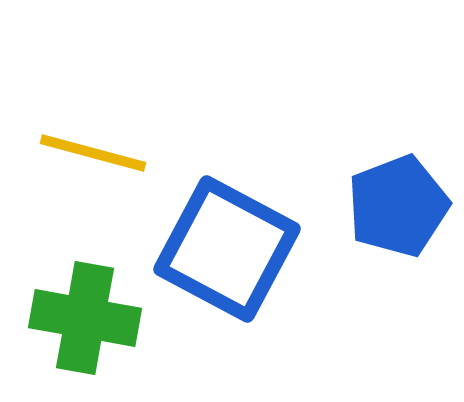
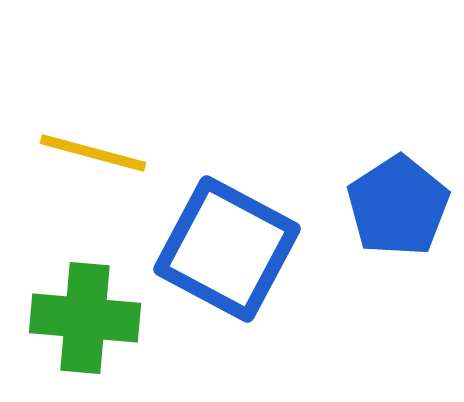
blue pentagon: rotated 12 degrees counterclockwise
green cross: rotated 5 degrees counterclockwise
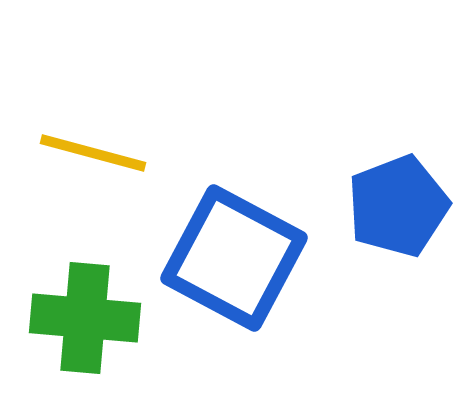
blue pentagon: rotated 12 degrees clockwise
blue square: moved 7 px right, 9 px down
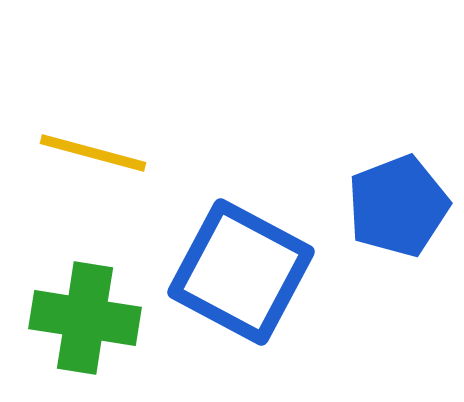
blue square: moved 7 px right, 14 px down
green cross: rotated 4 degrees clockwise
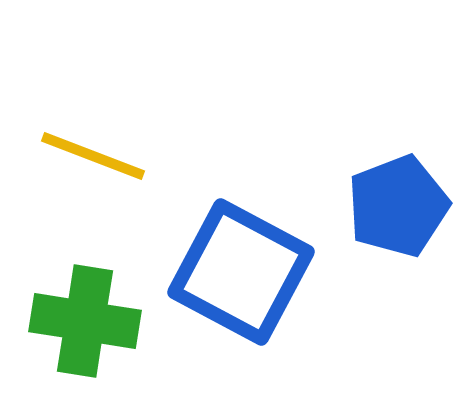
yellow line: moved 3 px down; rotated 6 degrees clockwise
green cross: moved 3 px down
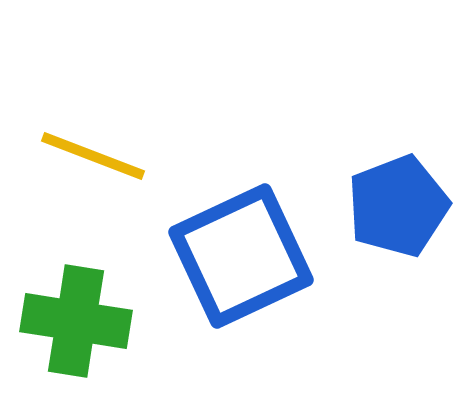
blue square: moved 16 px up; rotated 37 degrees clockwise
green cross: moved 9 px left
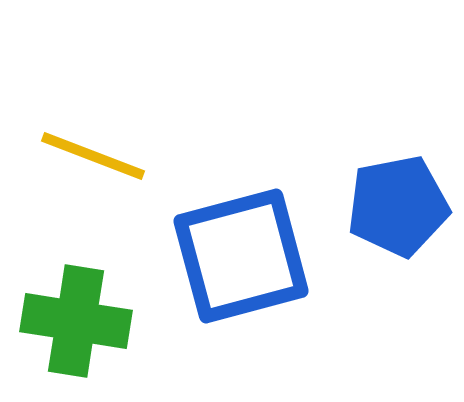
blue pentagon: rotated 10 degrees clockwise
blue square: rotated 10 degrees clockwise
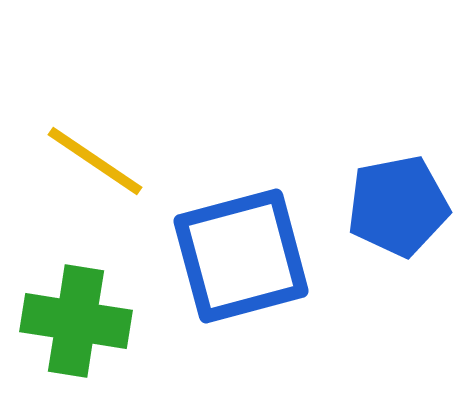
yellow line: moved 2 px right, 5 px down; rotated 13 degrees clockwise
